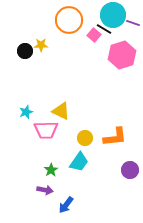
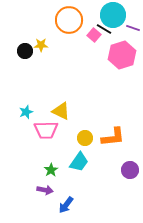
purple line: moved 5 px down
orange L-shape: moved 2 px left
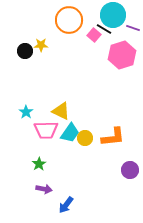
cyan star: rotated 16 degrees counterclockwise
cyan trapezoid: moved 9 px left, 29 px up
green star: moved 12 px left, 6 px up
purple arrow: moved 1 px left, 1 px up
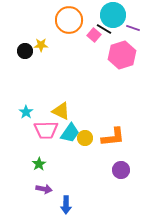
purple circle: moved 9 px left
blue arrow: rotated 36 degrees counterclockwise
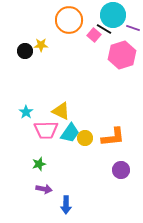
green star: rotated 16 degrees clockwise
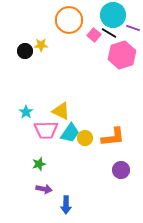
black line: moved 5 px right, 4 px down
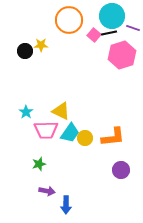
cyan circle: moved 1 px left, 1 px down
black line: rotated 42 degrees counterclockwise
purple arrow: moved 3 px right, 2 px down
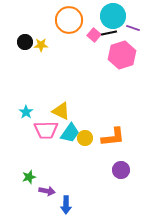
cyan circle: moved 1 px right
black circle: moved 9 px up
green star: moved 10 px left, 13 px down
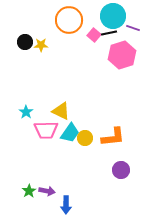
green star: moved 14 px down; rotated 16 degrees counterclockwise
